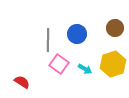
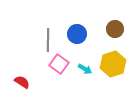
brown circle: moved 1 px down
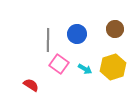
yellow hexagon: moved 3 px down
red semicircle: moved 9 px right, 3 px down
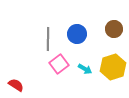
brown circle: moved 1 px left
gray line: moved 1 px up
pink square: rotated 18 degrees clockwise
red semicircle: moved 15 px left
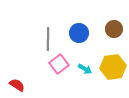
blue circle: moved 2 px right, 1 px up
yellow hexagon: rotated 10 degrees clockwise
red semicircle: moved 1 px right
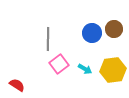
blue circle: moved 13 px right
yellow hexagon: moved 3 px down
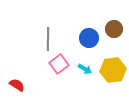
blue circle: moved 3 px left, 5 px down
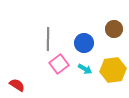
blue circle: moved 5 px left, 5 px down
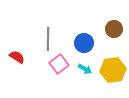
red semicircle: moved 28 px up
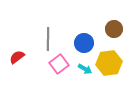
red semicircle: rotated 70 degrees counterclockwise
yellow hexagon: moved 4 px left, 7 px up
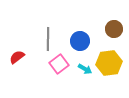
blue circle: moved 4 px left, 2 px up
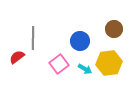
gray line: moved 15 px left, 1 px up
